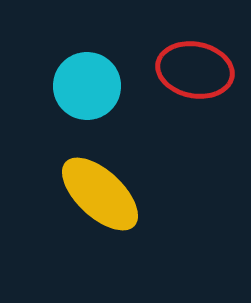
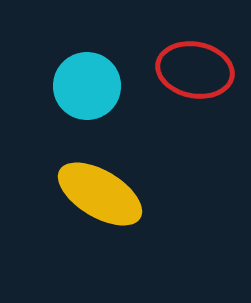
yellow ellipse: rotated 12 degrees counterclockwise
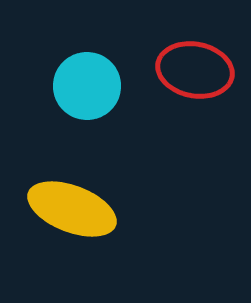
yellow ellipse: moved 28 px left, 15 px down; rotated 10 degrees counterclockwise
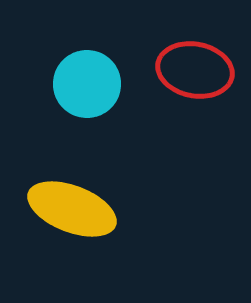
cyan circle: moved 2 px up
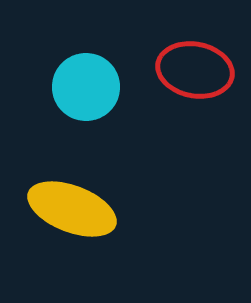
cyan circle: moved 1 px left, 3 px down
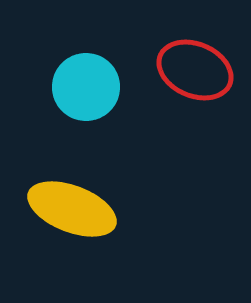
red ellipse: rotated 12 degrees clockwise
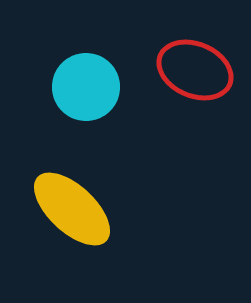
yellow ellipse: rotated 22 degrees clockwise
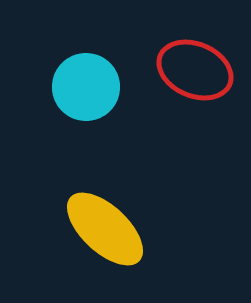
yellow ellipse: moved 33 px right, 20 px down
